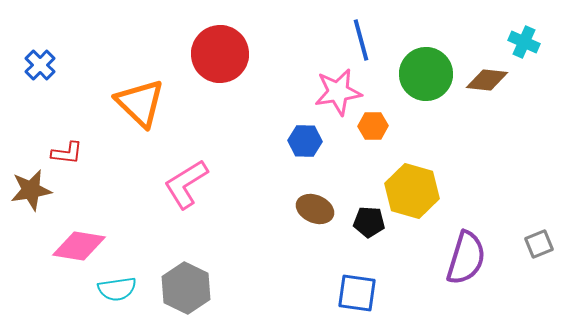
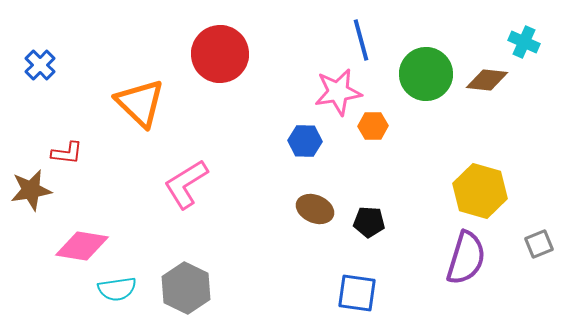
yellow hexagon: moved 68 px right
pink diamond: moved 3 px right
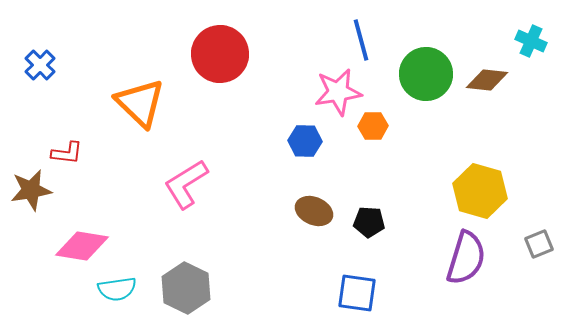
cyan cross: moved 7 px right, 1 px up
brown ellipse: moved 1 px left, 2 px down
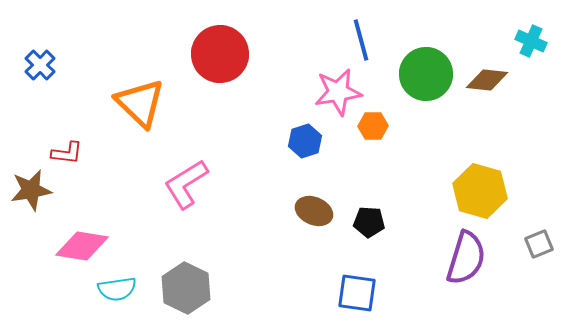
blue hexagon: rotated 20 degrees counterclockwise
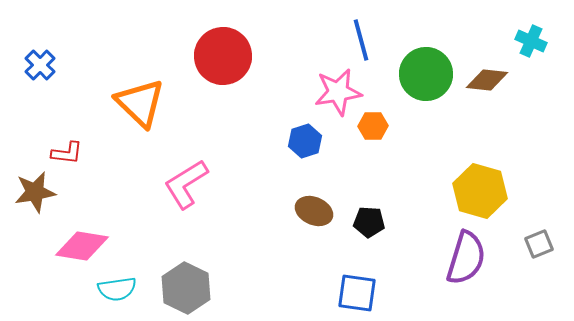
red circle: moved 3 px right, 2 px down
brown star: moved 4 px right, 2 px down
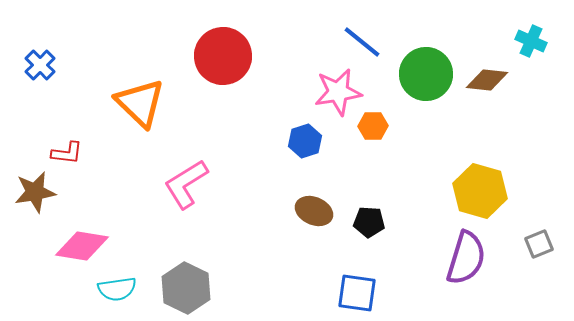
blue line: moved 1 px right, 2 px down; rotated 36 degrees counterclockwise
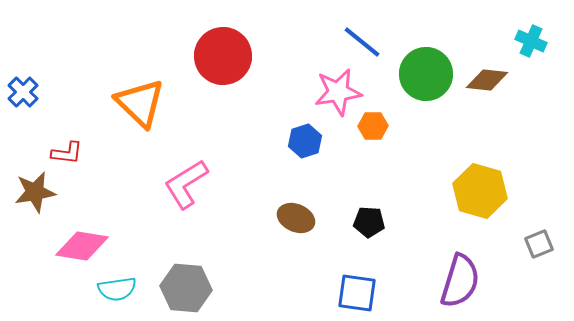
blue cross: moved 17 px left, 27 px down
brown ellipse: moved 18 px left, 7 px down
purple semicircle: moved 6 px left, 23 px down
gray hexagon: rotated 21 degrees counterclockwise
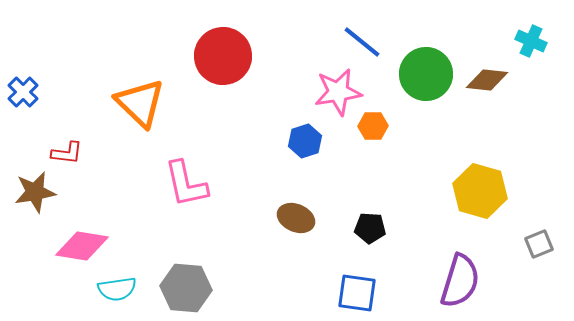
pink L-shape: rotated 70 degrees counterclockwise
black pentagon: moved 1 px right, 6 px down
